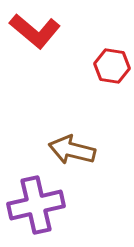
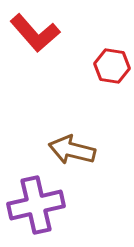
red L-shape: moved 2 px down; rotated 9 degrees clockwise
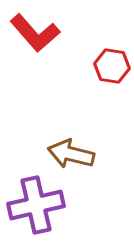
brown arrow: moved 1 px left, 4 px down
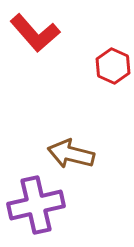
red hexagon: moved 1 px right; rotated 16 degrees clockwise
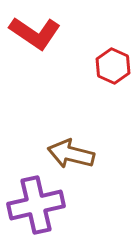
red L-shape: rotated 15 degrees counterclockwise
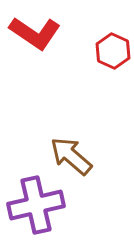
red hexagon: moved 15 px up
brown arrow: moved 2 px down; rotated 27 degrees clockwise
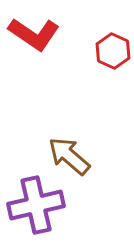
red L-shape: moved 1 px left, 1 px down
brown arrow: moved 2 px left
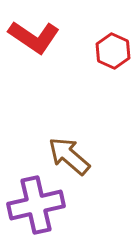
red L-shape: moved 3 px down
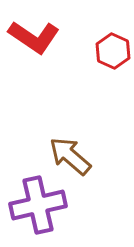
brown arrow: moved 1 px right
purple cross: moved 2 px right
